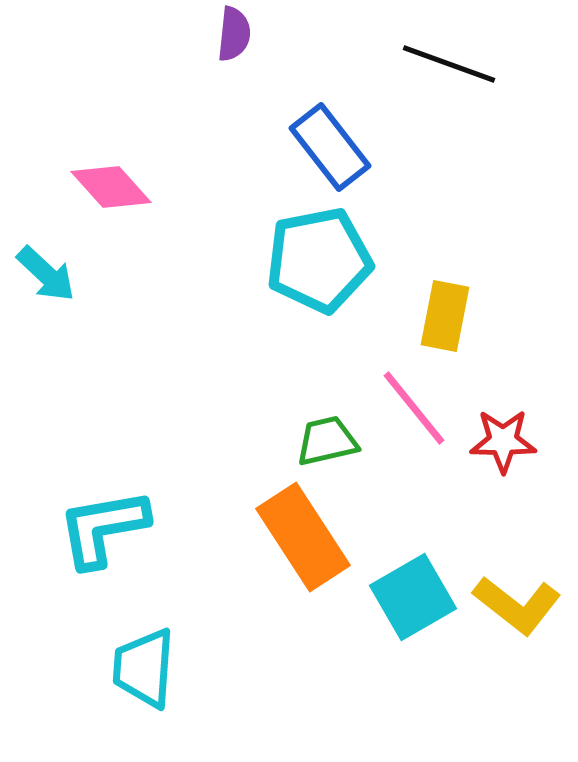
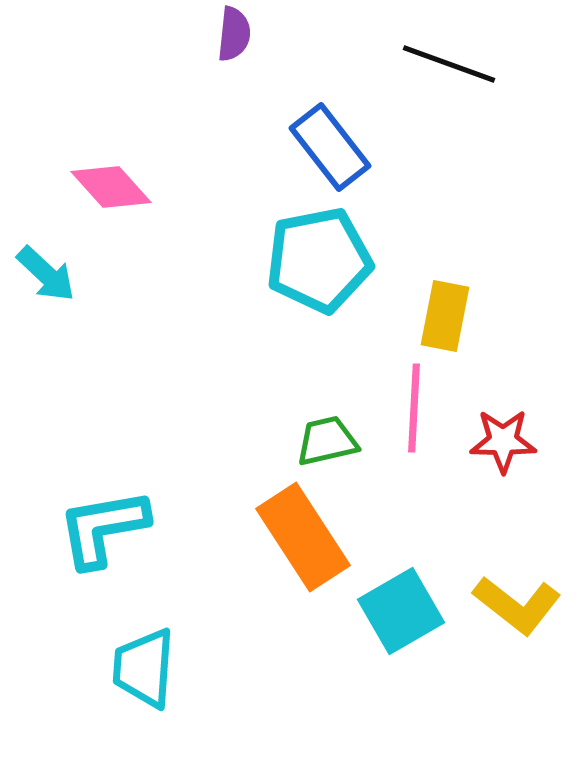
pink line: rotated 42 degrees clockwise
cyan square: moved 12 px left, 14 px down
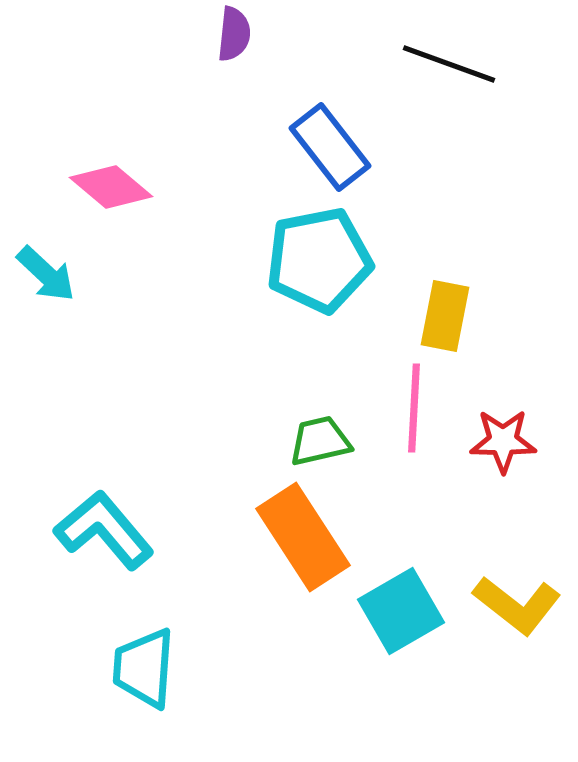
pink diamond: rotated 8 degrees counterclockwise
green trapezoid: moved 7 px left
cyan L-shape: moved 1 px right, 2 px down; rotated 60 degrees clockwise
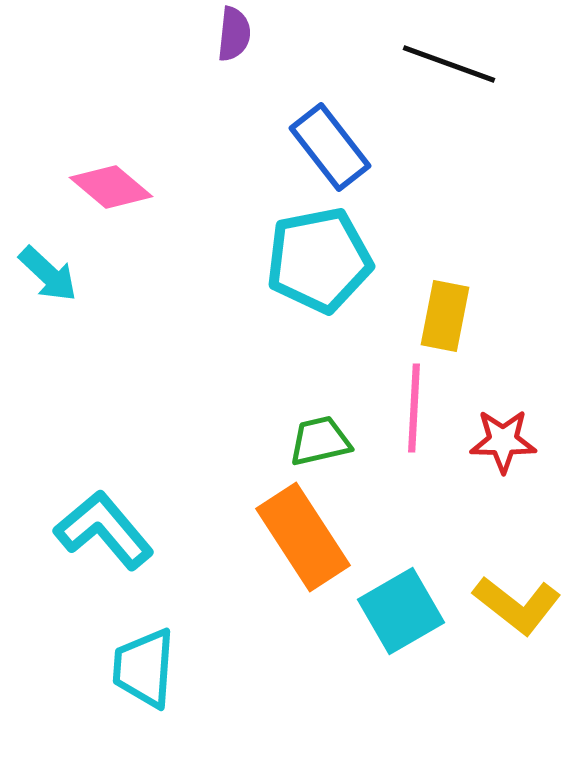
cyan arrow: moved 2 px right
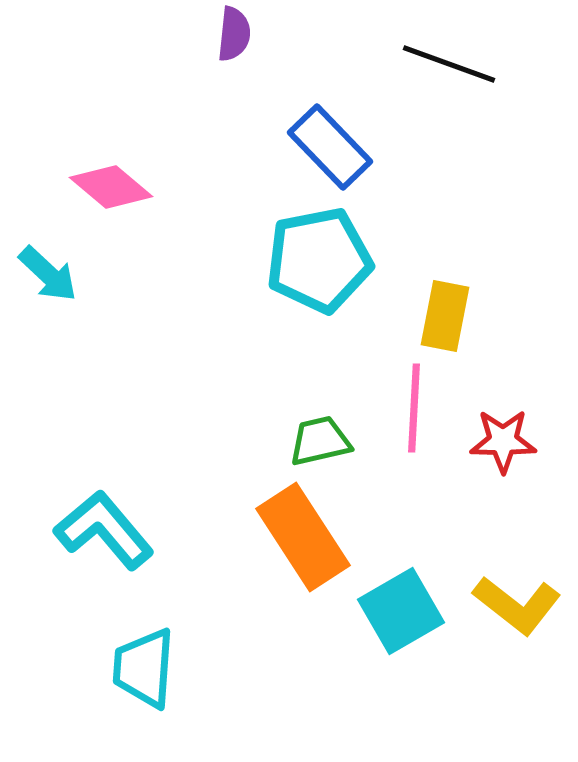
blue rectangle: rotated 6 degrees counterclockwise
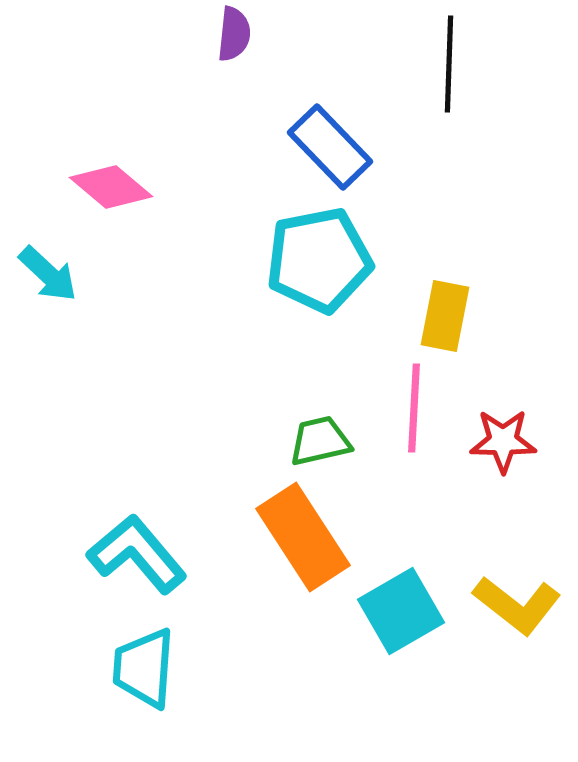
black line: rotated 72 degrees clockwise
cyan L-shape: moved 33 px right, 24 px down
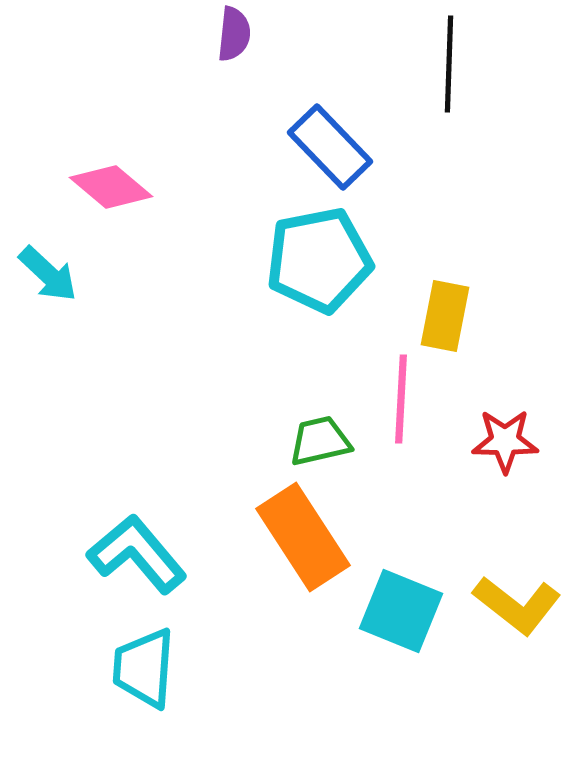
pink line: moved 13 px left, 9 px up
red star: moved 2 px right
cyan square: rotated 38 degrees counterclockwise
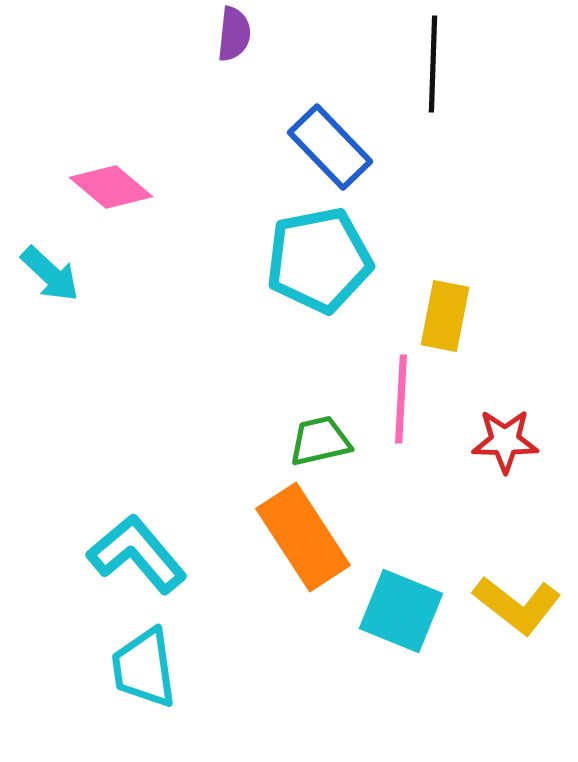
black line: moved 16 px left
cyan arrow: moved 2 px right
cyan trapezoid: rotated 12 degrees counterclockwise
